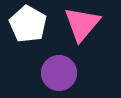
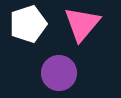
white pentagon: rotated 24 degrees clockwise
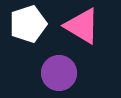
pink triangle: moved 2 px down; rotated 39 degrees counterclockwise
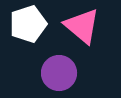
pink triangle: rotated 9 degrees clockwise
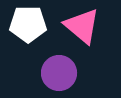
white pentagon: rotated 18 degrees clockwise
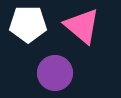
purple circle: moved 4 px left
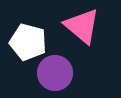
white pentagon: moved 18 px down; rotated 15 degrees clockwise
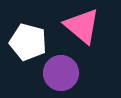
purple circle: moved 6 px right
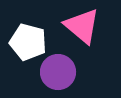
purple circle: moved 3 px left, 1 px up
